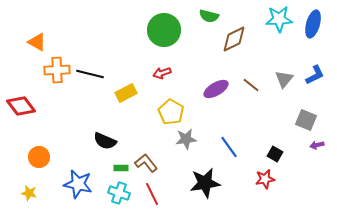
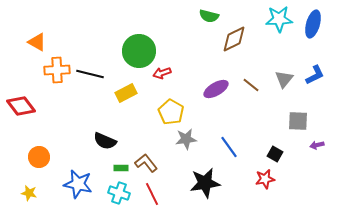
green circle: moved 25 px left, 21 px down
gray square: moved 8 px left, 1 px down; rotated 20 degrees counterclockwise
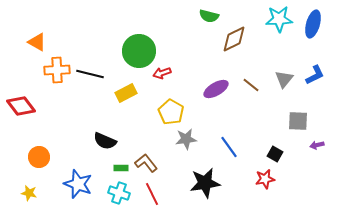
blue star: rotated 8 degrees clockwise
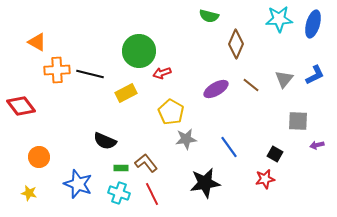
brown diamond: moved 2 px right, 5 px down; rotated 40 degrees counterclockwise
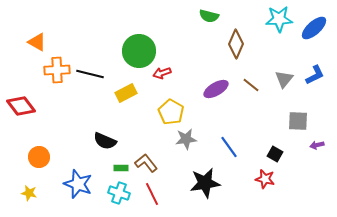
blue ellipse: moved 1 px right, 4 px down; rotated 32 degrees clockwise
red star: rotated 24 degrees clockwise
